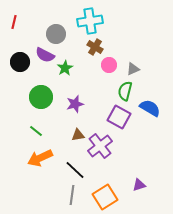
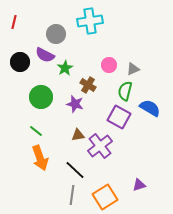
brown cross: moved 7 px left, 38 px down
purple star: rotated 30 degrees clockwise
orange arrow: rotated 85 degrees counterclockwise
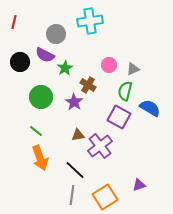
purple star: moved 1 px left, 2 px up; rotated 18 degrees clockwise
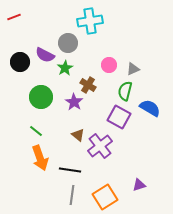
red line: moved 5 px up; rotated 56 degrees clockwise
gray circle: moved 12 px right, 9 px down
brown triangle: rotated 48 degrees clockwise
black line: moved 5 px left; rotated 35 degrees counterclockwise
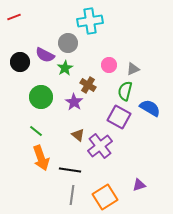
orange arrow: moved 1 px right
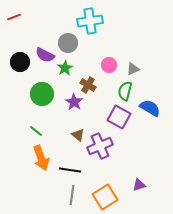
green circle: moved 1 px right, 3 px up
purple cross: rotated 15 degrees clockwise
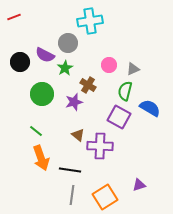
purple star: rotated 24 degrees clockwise
purple cross: rotated 25 degrees clockwise
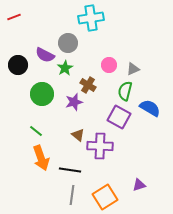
cyan cross: moved 1 px right, 3 px up
black circle: moved 2 px left, 3 px down
